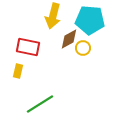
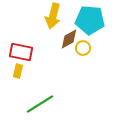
red rectangle: moved 7 px left, 5 px down
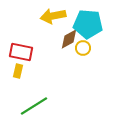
yellow arrow: rotated 65 degrees clockwise
cyan pentagon: moved 2 px left, 4 px down
green line: moved 6 px left, 2 px down
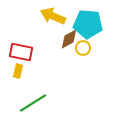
yellow arrow: rotated 35 degrees clockwise
green line: moved 1 px left, 3 px up
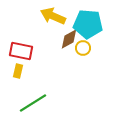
red rectangle: moved 1 px up
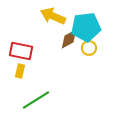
cyan pentagon: moved 2 px left, 3 px down; rotated 12 degrees counterclockwise
yellow circle: moved 6 px right
yellow rectangle: moved 2 px right
green line: moved 3 px right, 3 px up
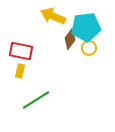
brown diamond: moved 1 px right; rotated 25 degrees counterclockwise
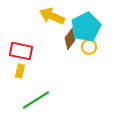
yellow arrow: moved 1 px left
cyan pentagon: rotated 20 degrees counterclockwise
yellow circle: moved 1 px up
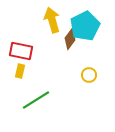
yellow arrow: moved 4 px down; rotated 50 degrees clockwise
cyan pentagon: moved 1 px left, 1 px up
yellow circle: moved 28 px down
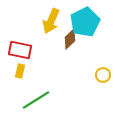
yellow arrow: moved 1 px left, 1 px down; rotated 140 degrees counterclockwise
cyan pentagon: moved 4 px up
brown diamond: rotated 10 degrees clockwise
red rectangle: moved 1 px left, 1 px up
yellow circle: moved 14 px right
